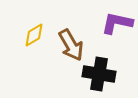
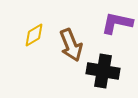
brown arrow: rotated 8 degrees clockwise
black cross: moved 4 px right, 3 px up
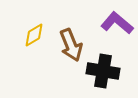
purple L-shape: rotated 28 degrees clockwise
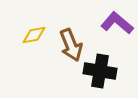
yellow diamond: rotated 20 degrees clockwise
black cross: moved 3 px left
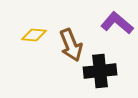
yellow diamond: rotated 15 degrees clockwise
black cross: rotated 16 degrees counterclockwise
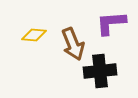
purple L-shape: moved 6 px left; rotated 44 degrees counterclockwise
brown arrow: moved 2 px right, 1 px up
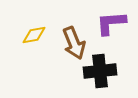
yellow diamond: rotated 15 degrees counterclockwise
brown arrow: moved 1 px right, 1 px up
